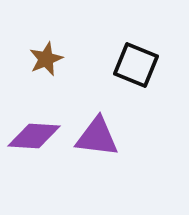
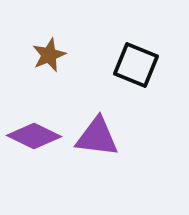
brown star: moved 3 px right, 4 px up
purple diamond: rotated 22 degrees clockwise
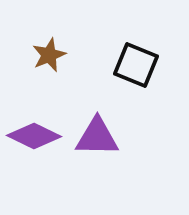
purple triangle: rotated 6 degrees counterclockwise
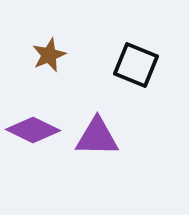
purple diamond: moved 1 px left, 6 px up
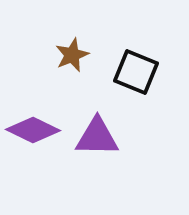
brown star: moved 23 px right
black square: moved 7 px down
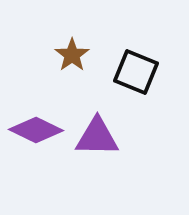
brown star: rotated 12 degrees counterclockwise
purple diamond: moved 3 px right
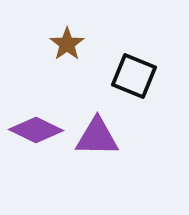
brown star: moved 5 px left, 11 px up
black square: moved 2 px left, 4 px down
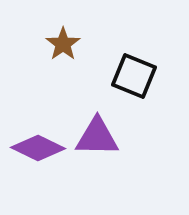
brown star: moved 4 px left
purple diamond: moved 2 px right, 18 px down
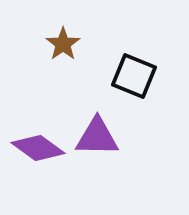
purple diamond: rotated 10 degrees clockwise
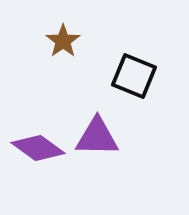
brown star: moved 3 px up
